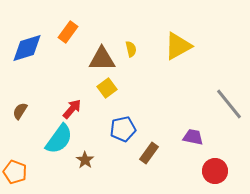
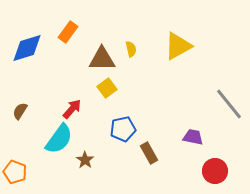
brown rectangle: rotated 65 degrees counterclockwise
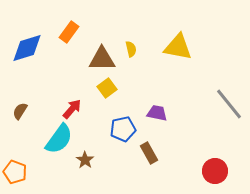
orange rectangle: moved 1 px right
yellow triangle: moved 1 px down; rotated 40 degrees clockwise
purple trapezoid: moved 36 px left, 24 px up
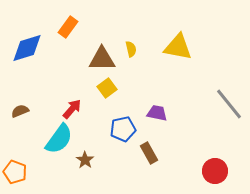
orange rectangle: moved 1 px left, 5 px up
brown semicircle: rotated 36 degrees clockwise
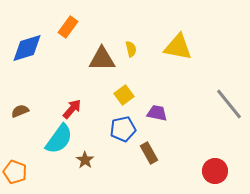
yellow square: moved 17 px right, 7 px down
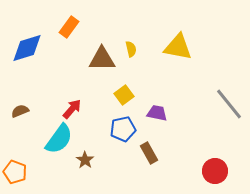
orange rectangle: moved 1 px right
